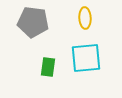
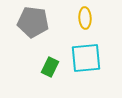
green rectangle: moved 2 px right; rotated 18 degrees clockwise
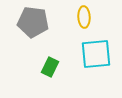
yellow ellipse: moved 1 px left, 1 px up
cyan square: moved 10 px right, 4 px up
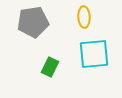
gray pentagon: rotated 16 degrees counterclockwise
cyan square: moved 2 px left
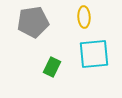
green rectangle: moved 2 px right
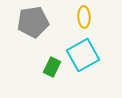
cyan square: moved 11 px left, 1 px down; rotated 24 degrees counterclockwise
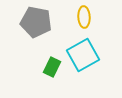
gray pentagon: moved 3 px right; rotated 20 degrees clockwise
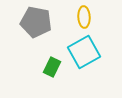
cyan square: moved 1 px right, 3 px up
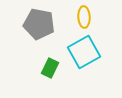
gray pentagon: moved 3 px right, 2 px down
green rectangle: moved 2 px left, 1 px down
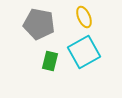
yellow ellipse: rotated 20 degrees counterclockwise
green rectangle: moved 7 px up; rotated 12 degrees counterclockwise
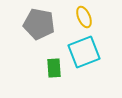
cyan square: rotated 8 degrees clockwise
green rectangle: moved 4 px right, 7 px down; rotated 18 degrees counterclockwise
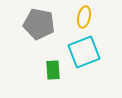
yellow ellipse: rotated 35 degrees clockwise
green rectangle: moved 1 px left, 2 px down
